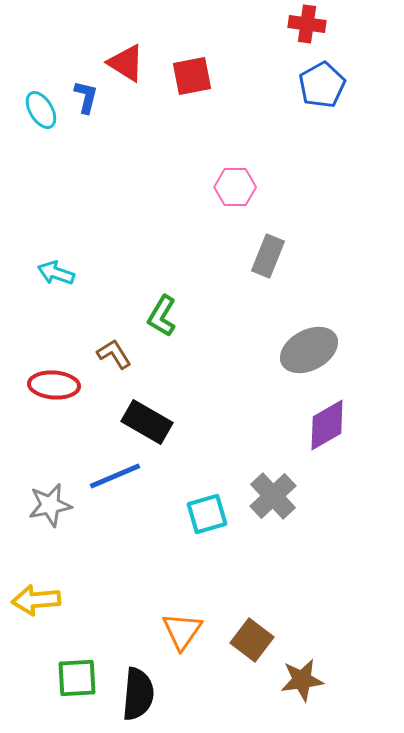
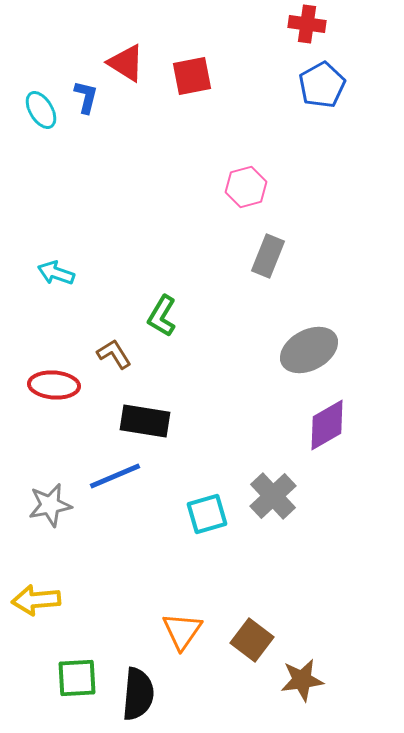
pink hexagon: moved 11 px right; rotated 15 degrees counterclockwise
black rectangle: moved 2 px left, 1 px up; rotated 21 degrees counterclockwise
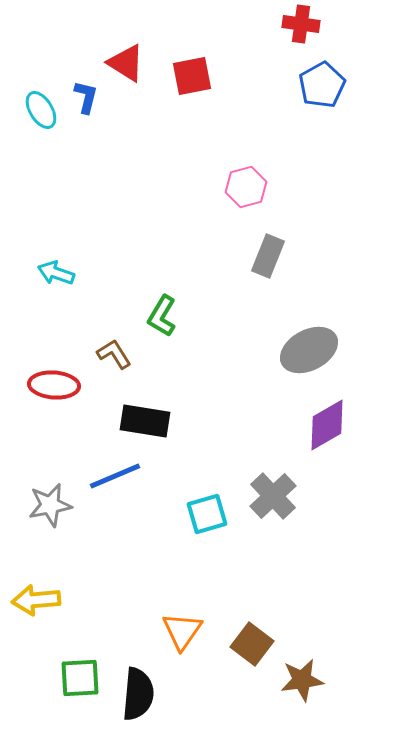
red cross: moved 6 px left
brown square: moved 4 px down
green square: moved 3 px right
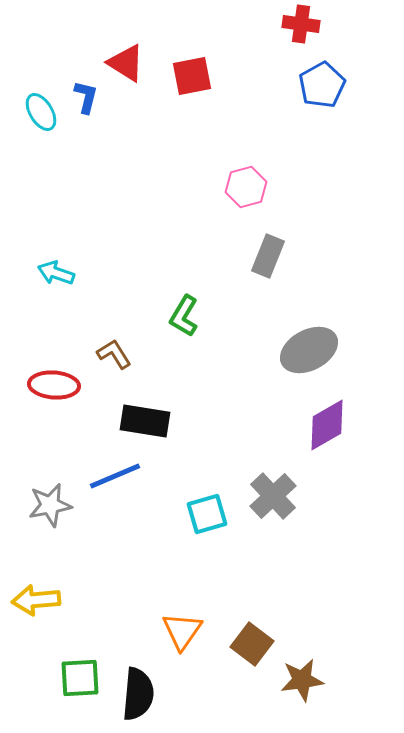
cyan ellipse: moved 2 px down
green L-shape: moved 22 px right
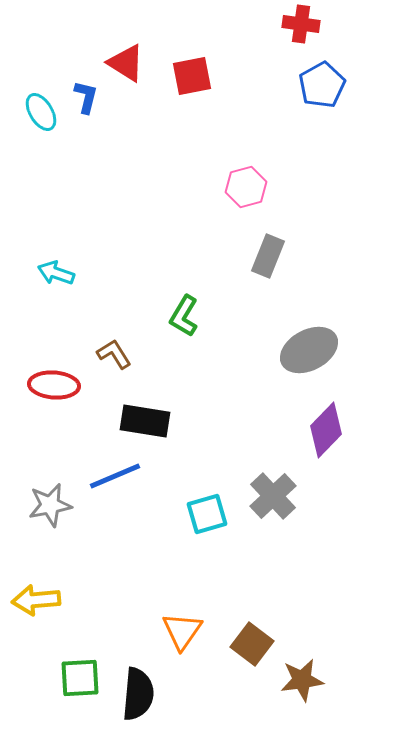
purple diamond: moved 1 px left, 5 px down; rotated 16 degrees counterclockwise
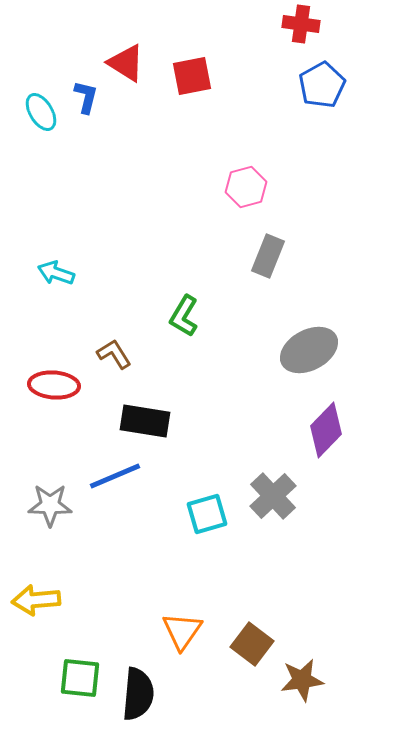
gray star: rotated 12 degrees clockwise
green square: rotated 9 degrees clockwise
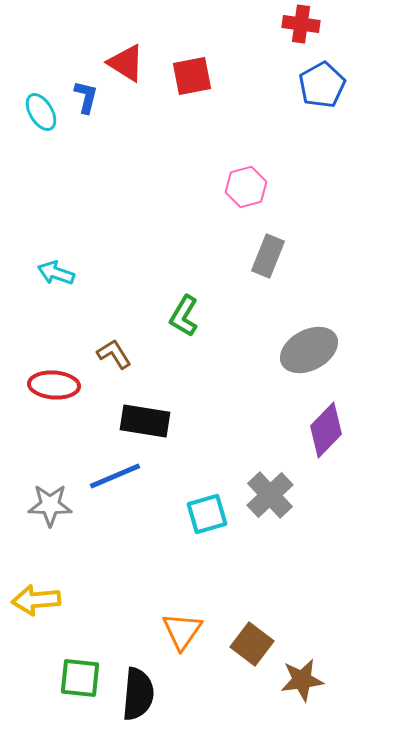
gray cross: moved 3 px left, 1 px up
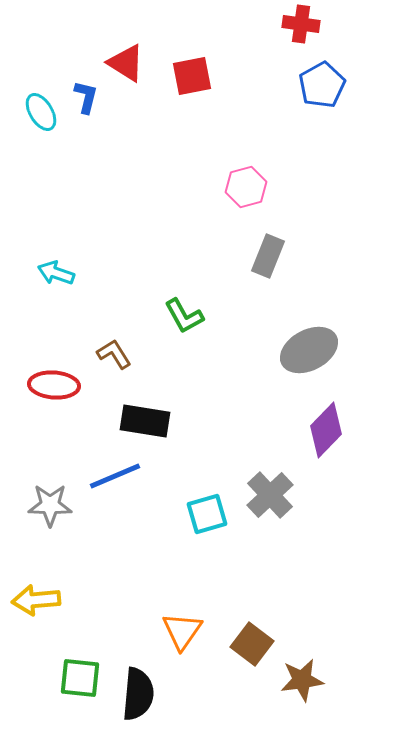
green L-shape: rotated 60 degrees counterclockwise
